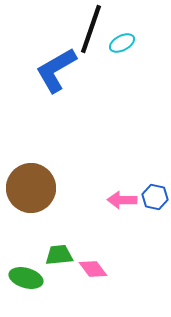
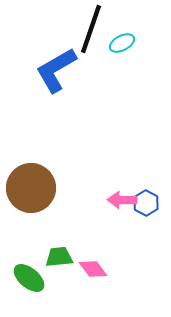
blue hexagon: moved 9 px left, 6 px down; rotated 15 degrees clockwise
green trapezoid: moved 2 px down
green ellipse: moved 3 px right; rotated 24 degrees clockwise
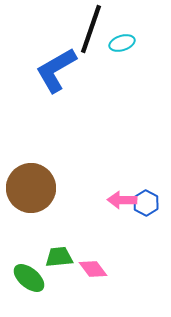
cyan ellipse: rotated 10 degrees clockwise
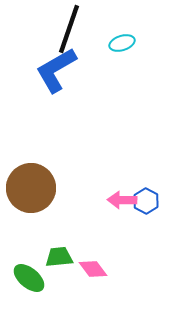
black line: moved 22 px left
blue hexagon: moved 2 px up
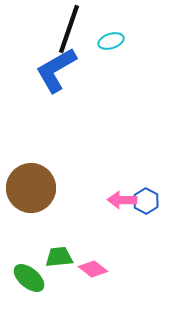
cyan ellipse: moved 11 px left, 2 px up
pink diamond: rotated 16 degrees counterclockwise
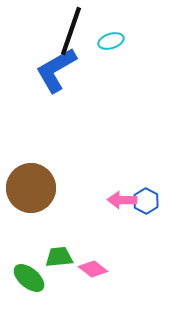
black line: moved 2 px right, 2 px down
